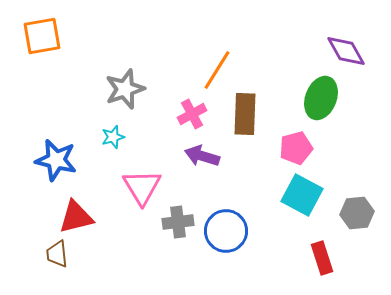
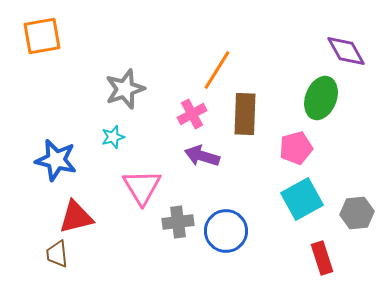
cyan square: moved 4 px down; rotated 33 degrees clockwise
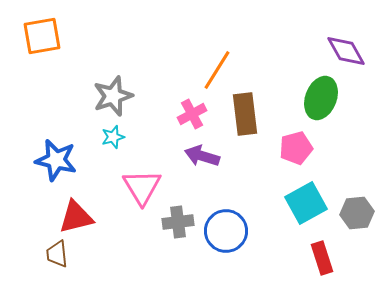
gray star: moved 12 px left, 7 px down
brown rectangle: rotated 9 degrees counterclockwise
cyan square: moved 4 px right, 4 px down
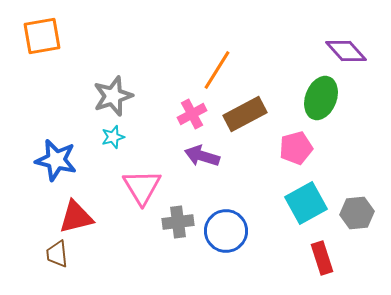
purple diamond: rotated 12 degrees counterclockwise
brown rectangle: rotated 69 degrees clockwise
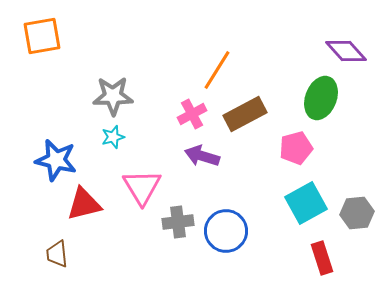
gray star: rotated 18 degrees clockwise
red triangle: moved 8 px right, 13 px up
